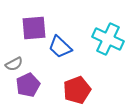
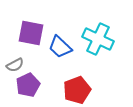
purple square: moved 3 px left, 5 px down; rotated 16 degrees clockwise
cyan cross: moved 10 px left
gray semicircle: moved 1 px right, 1 px down
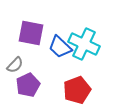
cyan cross: moved 14 px left, 5 px down
gray semicircle: rotated 18 degrees counterclockwise
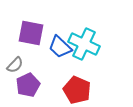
red pentagon: rotated 28 degrees counterclockwise
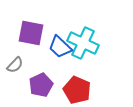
cyan cross: moved 1 px left, 1 px up
purple pentagon: moved 13 px right
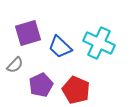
purple square: moved 3 px left; rotated 28 degrees counterclockwise
cyan cross: moved 16 px right
red pentagon: moved 1 px left
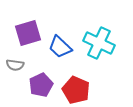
gray semicircle: rotated 54 degrees clockwise
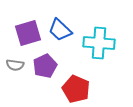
cyan cross: rotated 20 degrees counterclockwise
blue trapezoid: moved 17 px up
purple pentagon: moved 4 px right, 19 px up
red pentagon: moved 1 px up
